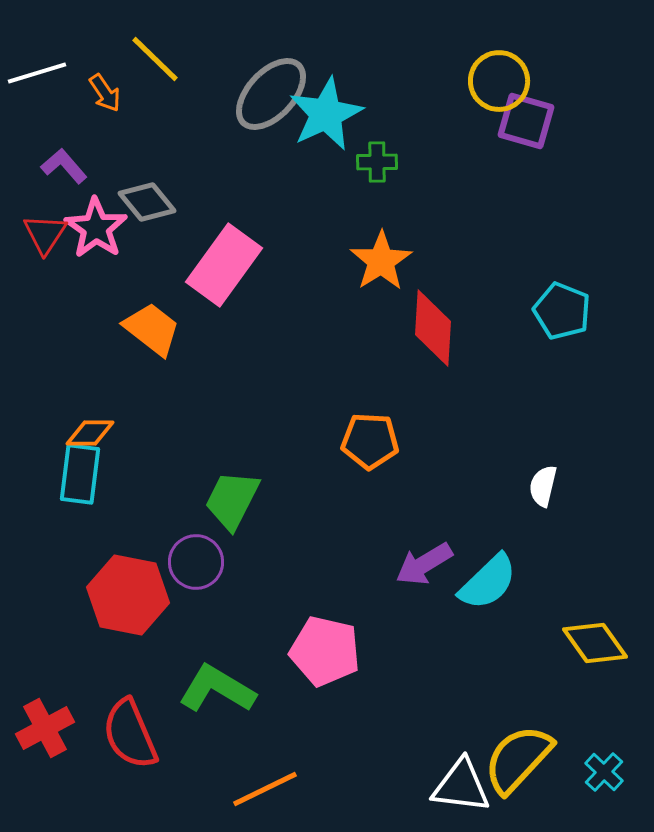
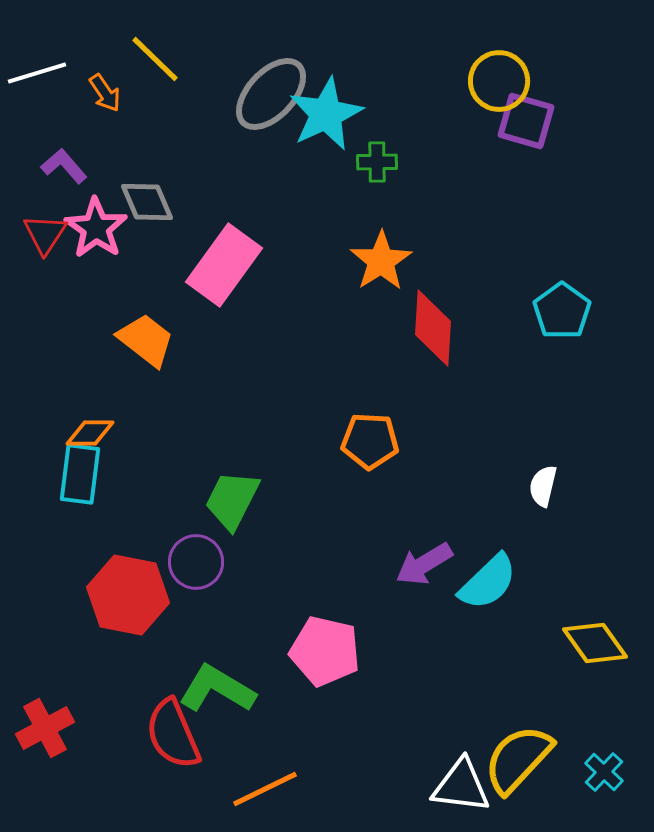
gray diamond: rotated 16 degrees clockwise
cyan pentagon: rotated 14 degrees clockwise
orange trapezoid: moved 6 px left, 11 px down
red semicircle: moved 43 px right
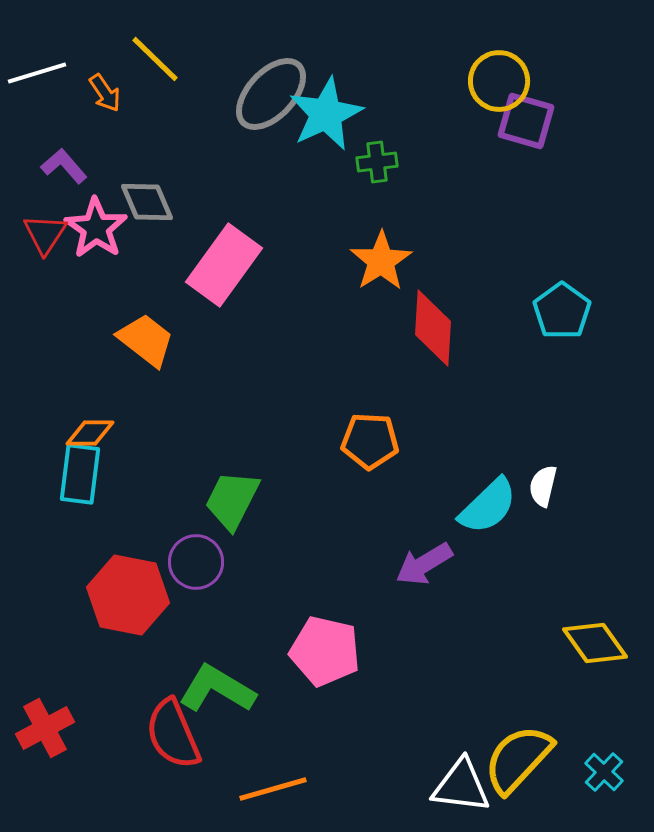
green cross: rotated 6 degrees counterclockwise
cyan semicircle: moved 76 px up
orange line: moved 8 px right; rotated 10 degrees clockwise
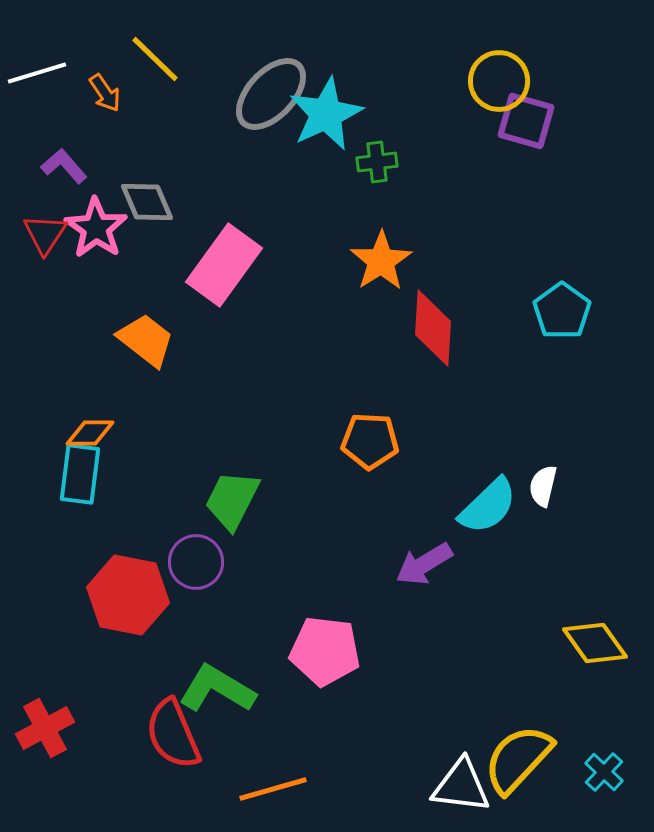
pink pentagon: rotated 6 degrees counterclockwise
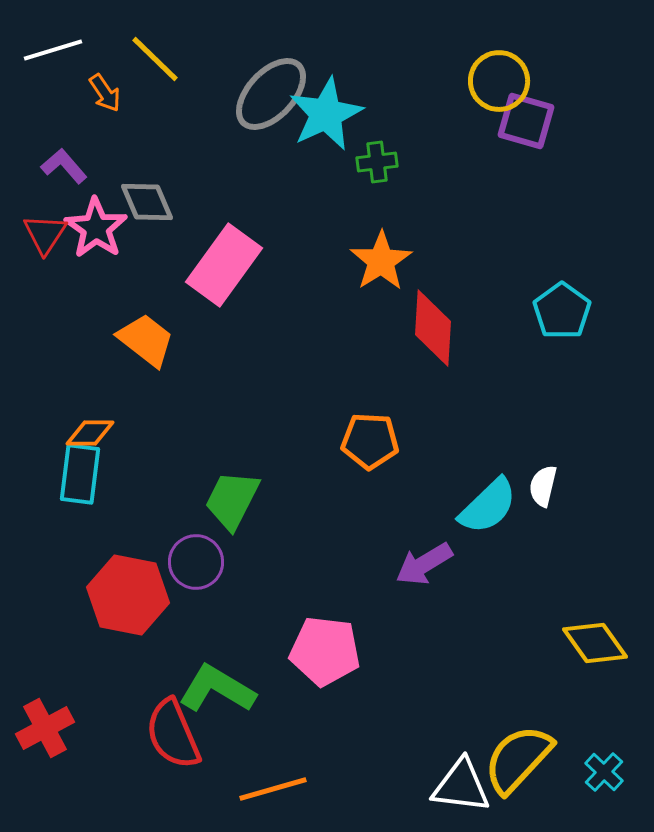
white line: moved 16 px right, 23 px up
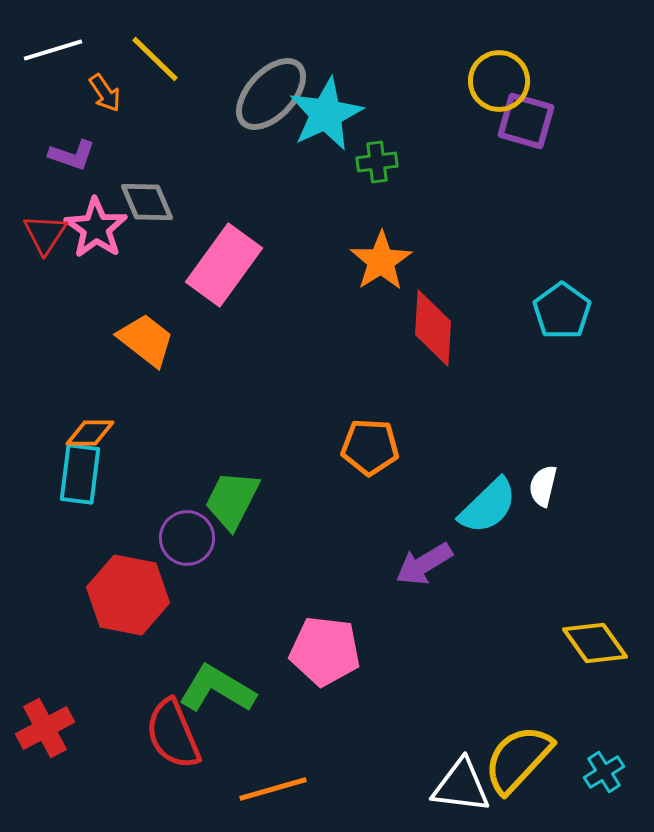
purple L-shape: moved 8 px right, 11 px up; rotated 150 degrees clockwise
orange pentagon: moved 6 px down
purple circle: moved 9 px left, 24 px up
cyan cross: rotated 15 degrees clockwise
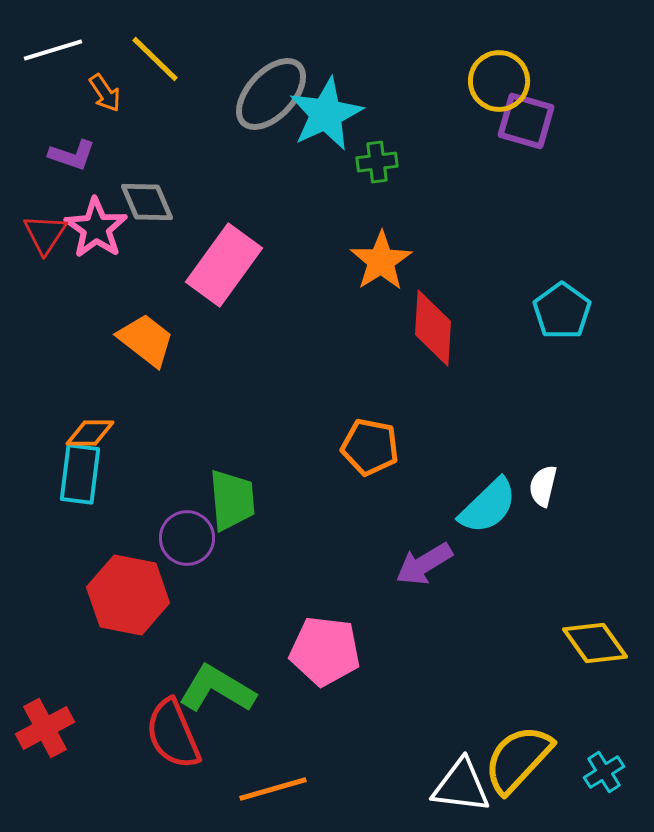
orange pentagon: rotated 8 degrees clockwise
green trapezoid: rotated 148 degrees clockwise
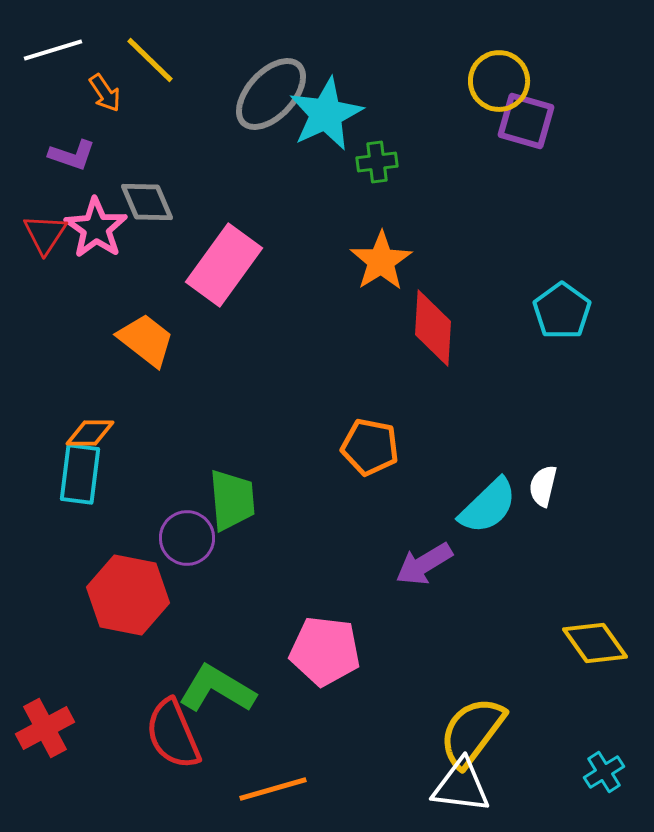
yellow line: moved 5 px left, 1 px down
yellow semicircle: moved 46 px left, 27 px up; rotated 6 degrees counterclockwise
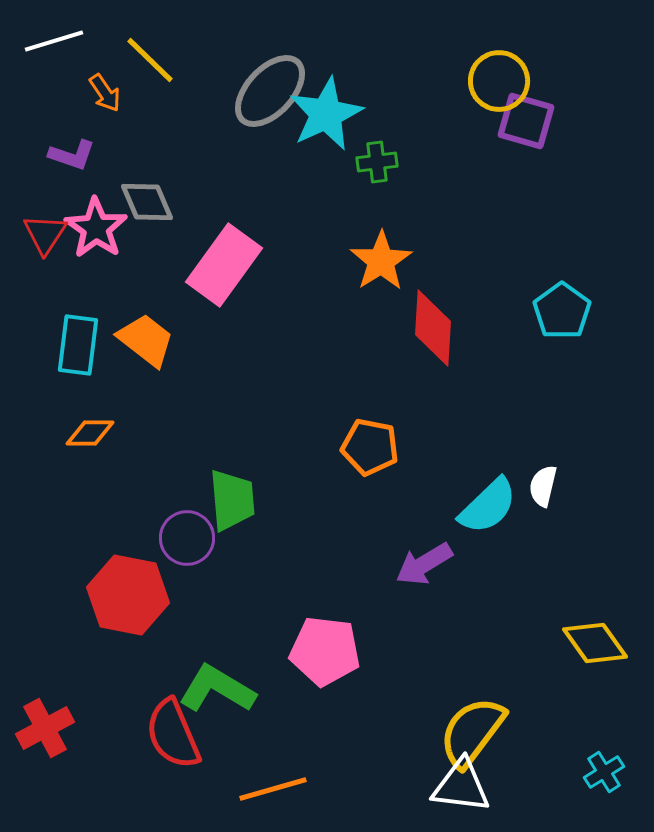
white line: moved 1 px right, 9 px up
gray ellipse: moved 1 px left, 3 px up
cyan rectangle: moved 2 px left, 129 px up
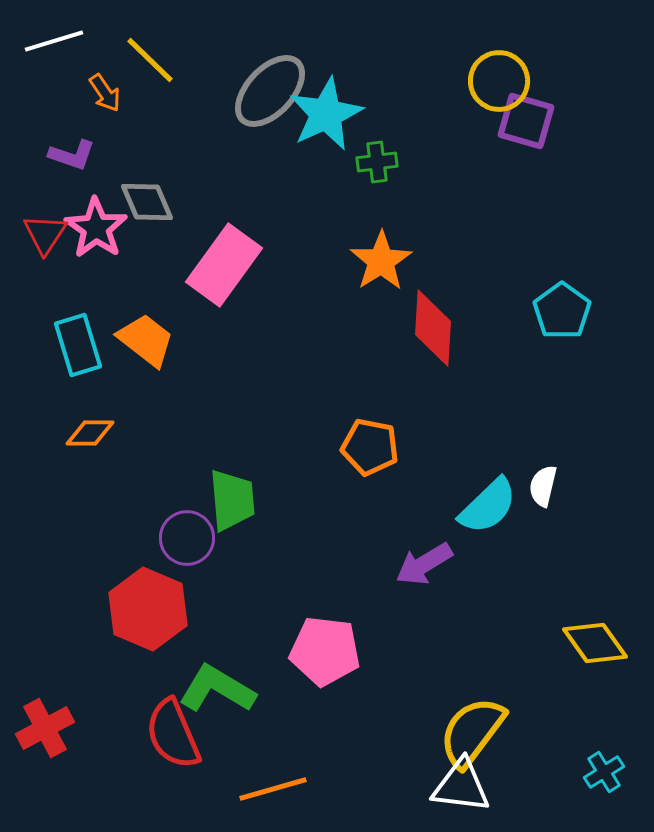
cyan rectangle: rotated 24 degrees counterclockwise
red hexagon: moved 20 px right, 14 px down; rotated 12 degrees clockwise
